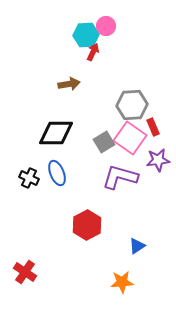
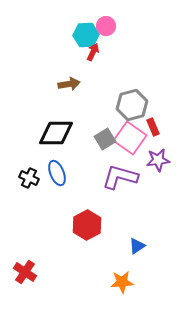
gray hexagon: rotated 12 degrees counterclockwise
gray square: moved 1 px right, 3 px up
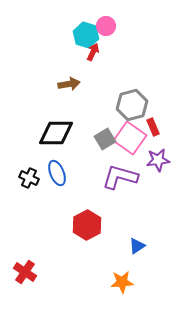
cyan hexagon: rotated 20 degrees clockwise
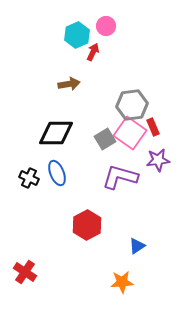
cyan hexagon: moved 9 px left; rotated 20 degrees clockwise
gray hexagon: rotated 8 degrees clockwise
pink square: moved 5 px up
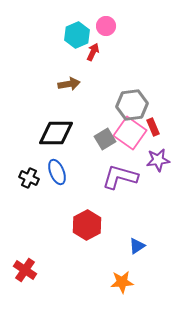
blue ellipse: moved 1 px up
red cross: moved 2 px up
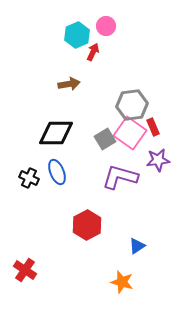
orange star: rotated 20 degrees clockwise
